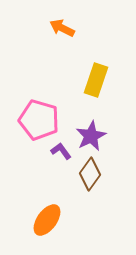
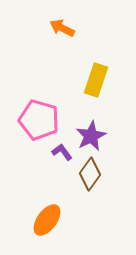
purple L-shape: moved 1 px right, 1 px down
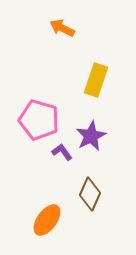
brown diamond: moved 20 px down; rotated 12 degrees counterclockwise
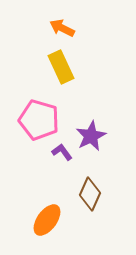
yellow rectangle: moved 35 px left, 13 px up; rotated 44 degrees counterclockwise
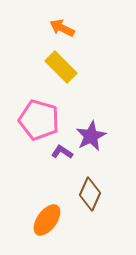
yellow rectangle: rotated 20 degrees counterclockwise
purple L-shape: rotated 20 degrees counterclockwise
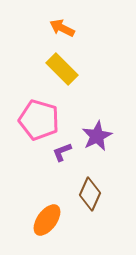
yellow rectangle: moved 1 px right, 2 px down
purple star: moved 6 px right
purple L-shape: rotated 55 degrees counterclockwise
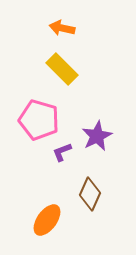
orange arrow: rotated 15 degrees counterclockwise
